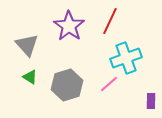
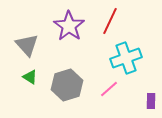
pink line: moved 5 px down
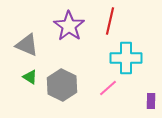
red line: rotated 12 degrees counterclockwise
gray triangle: rotated 25 degrees counterclockwise
cyan cross: rotated 20 degrees clockwise
gray hexagon: moved 5 px left; rotated 16 degrees counterclockwise
pink line: moved 1 px left, 1 px up
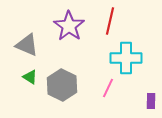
pink line: rotated 24 degrees counterclockwise
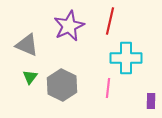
purple star: rotated 12 degrees clockwise
green triangle: rotated 35 degrees clockwise
pink line: rotated 18 degrees counterclockwise
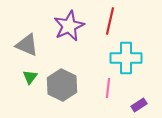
purple rectangle: moved 12 px left, 4 px down; rotated 56 degrees clockwise
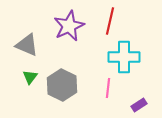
cyan cross: moved 2 px left, 1 px up
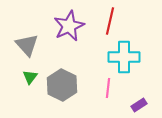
gray triangle: rotated 25 degrees clockwise
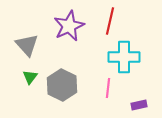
purple rectangle: rotated 21 degrees clockwise
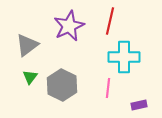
gray triangle: rotated 35 degrees clockwise
